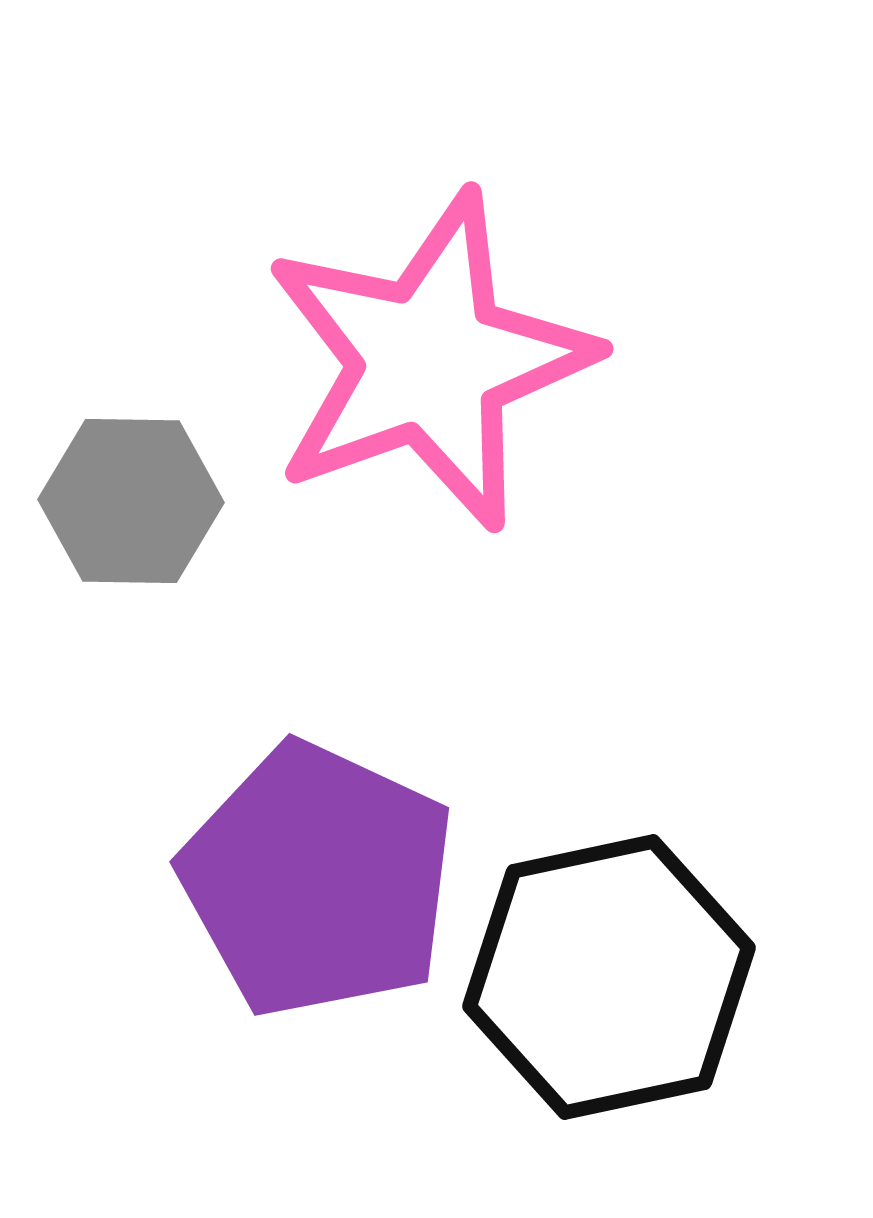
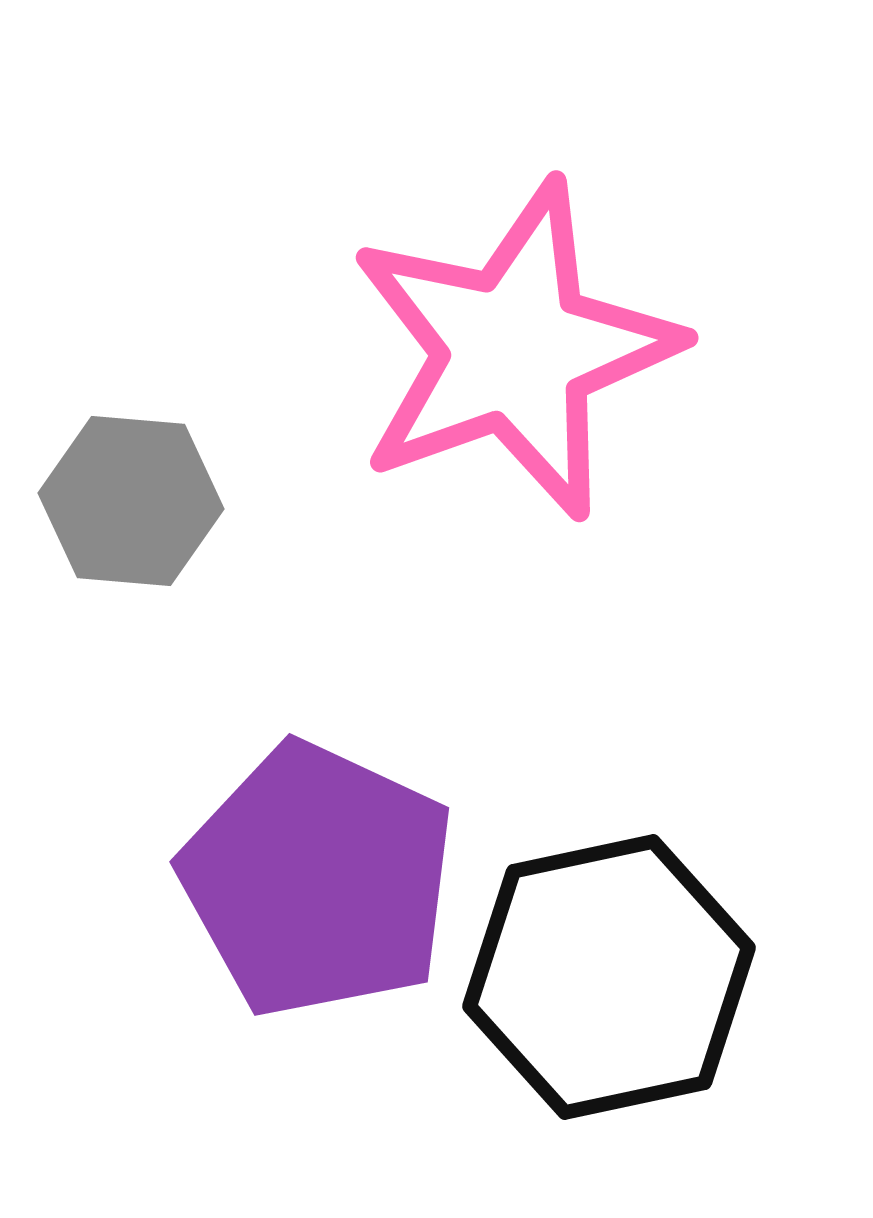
pink star: moved 85 px right, 11 px up
gray hexagon: rotated 4 degrees clockwise
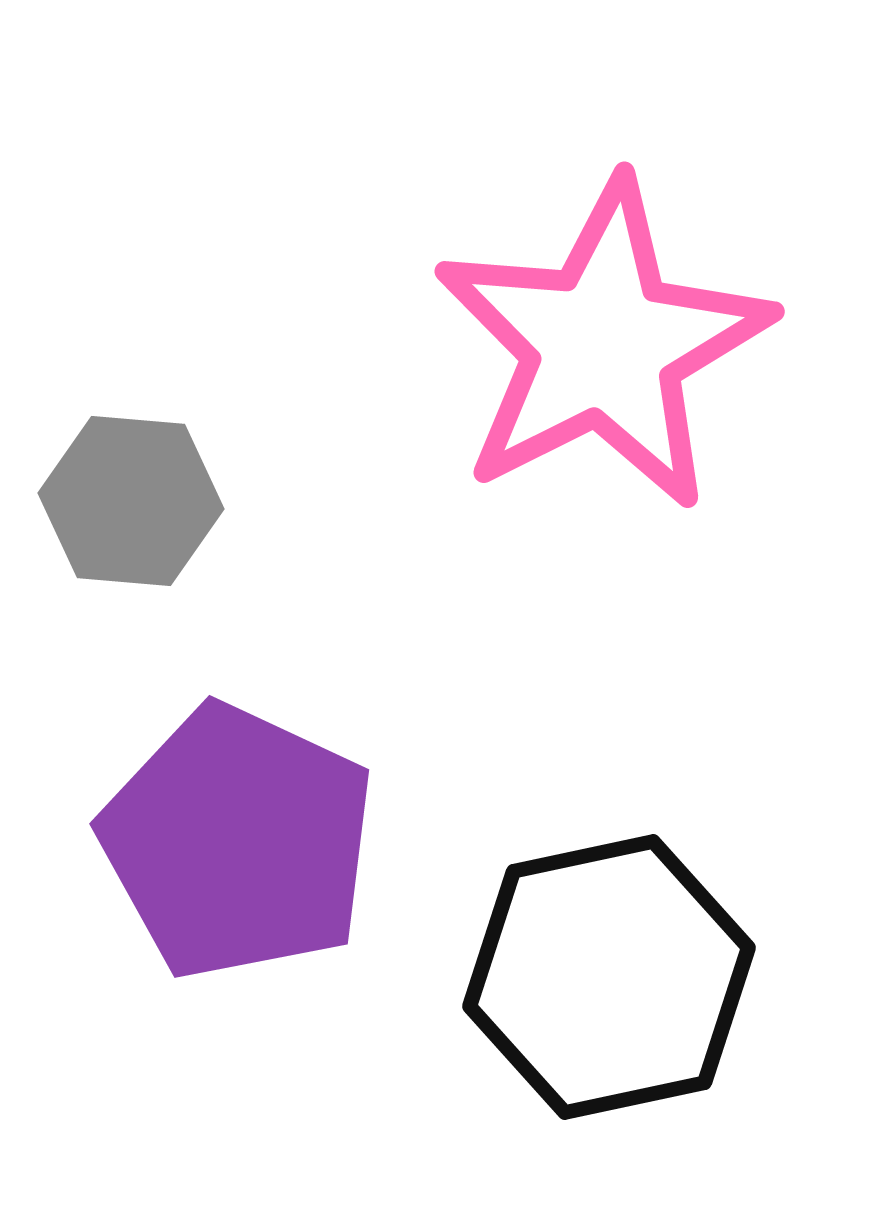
pink star: moved 89 px right, 5 px up; rotated 7 degrees counterclockwise
purple pentagon: moved 80 px left, 38 px up
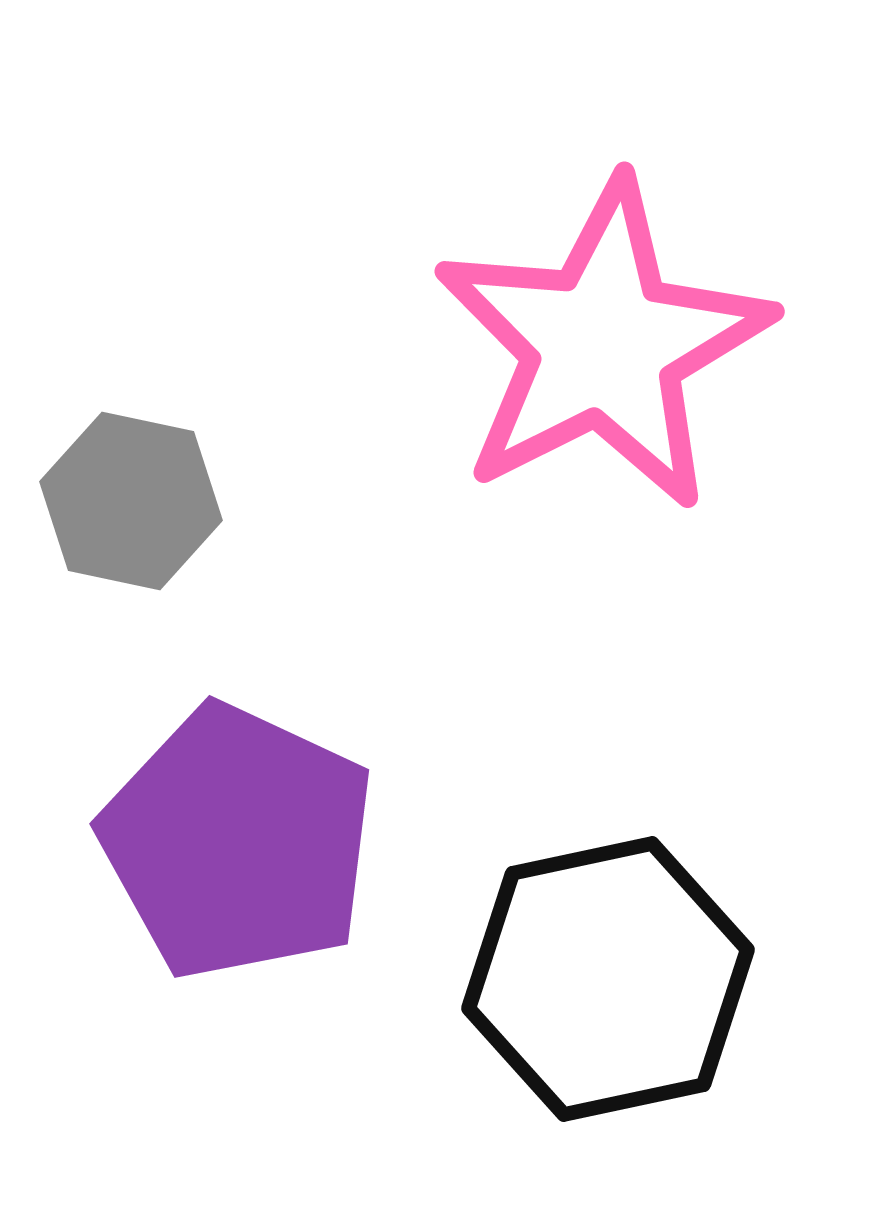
gray hexagon: rotated 7 degrees clockwise
black hexagon: moved 1 px left, 2 px down
